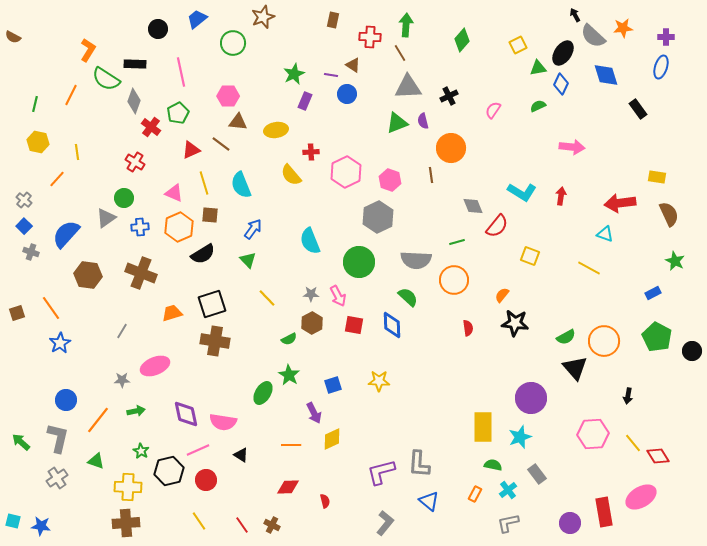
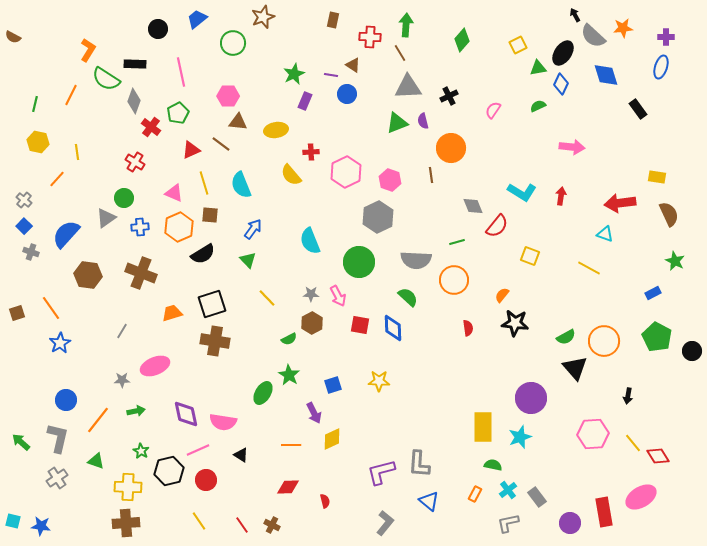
red square at (354, 325): moved 6 px right
blue diamond at (392, 325): moved 1 px right, 3 px down
gray rectangle at (537, 474): moved 23 px down
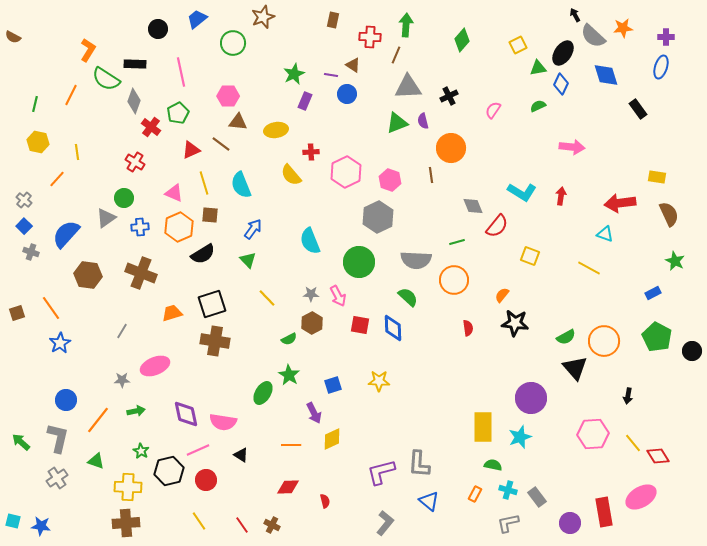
brown line at (400, 53): moved 4 px left, 2 px down; rotated 54 degrees clockwise
cyan cross at (508, 490): rotated 36 degrees counterclockwise
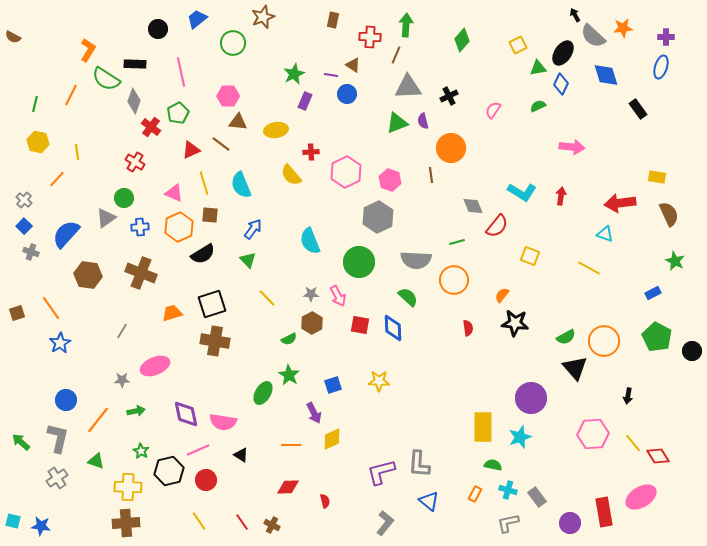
red line at (242, 525): moved 3 px up
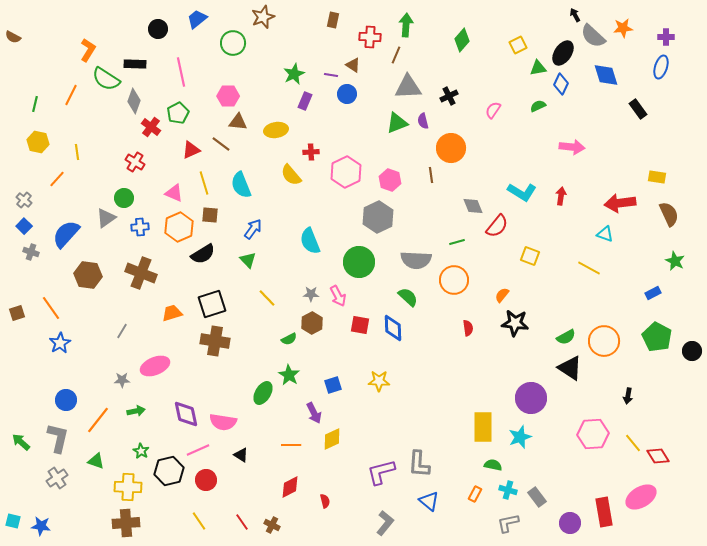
black triangle at (575, 368): moved 5 px left; rotated 16 degrees counterclockwise
red diamond at (288, 487): moved 2 px right; rotated 25 degrees counterclockwise
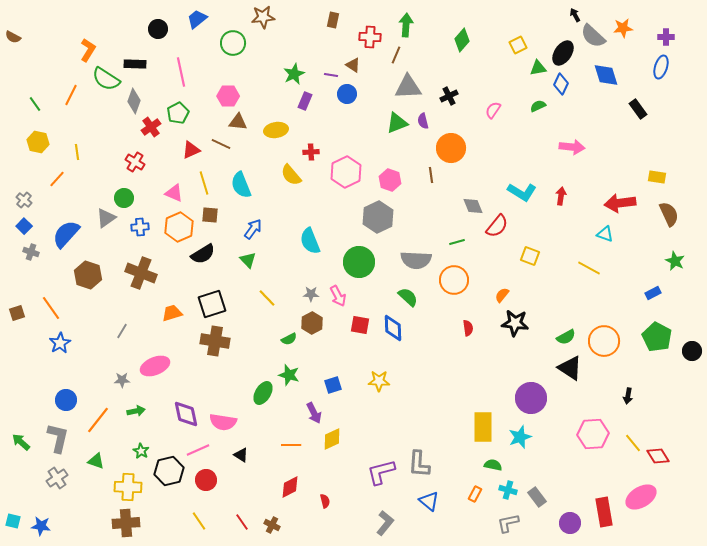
brown star at (263, 17): rotated 15 degrees clockwise
green line at (35, 104): rotated 49 degrees counterclockwise
red cross at (151, 127): rotated 18 degrees clockwise
brown line at (221, 144): rotated 12 degrees counterclockwise
brown hexagon at (88, 275): rotated 12 degrees clockwise
green star at (289, 375): rotated 15 degrees counterclockwise
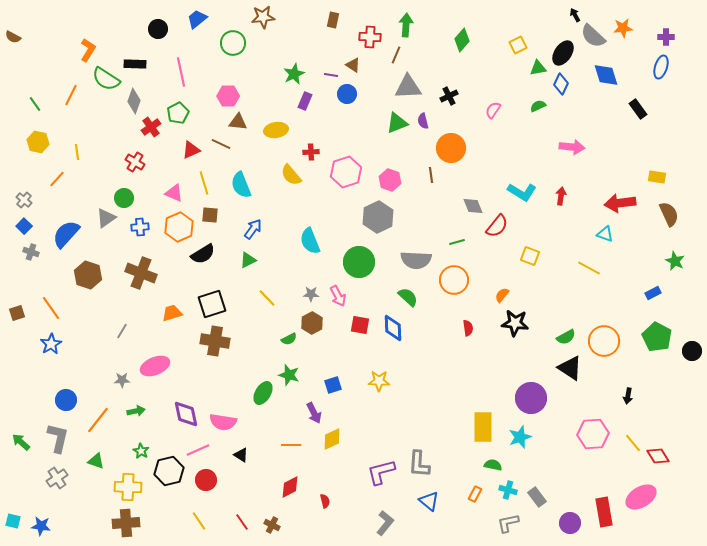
pink hexagon at (346, 172): rotated 8 degrees clockwise
green triangle at (248, 260): rotated 48 degrees clockwise
blue star at (60, 343): moved 9 px left, 1 px down
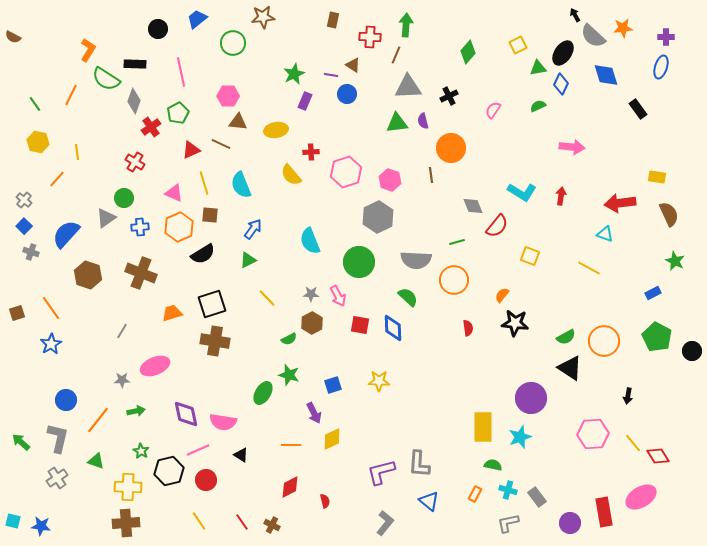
green diamond at (462, 40): moved 6 px right, 12 px down
green triangle at (397, 123): rotated 15 degrees clockwise
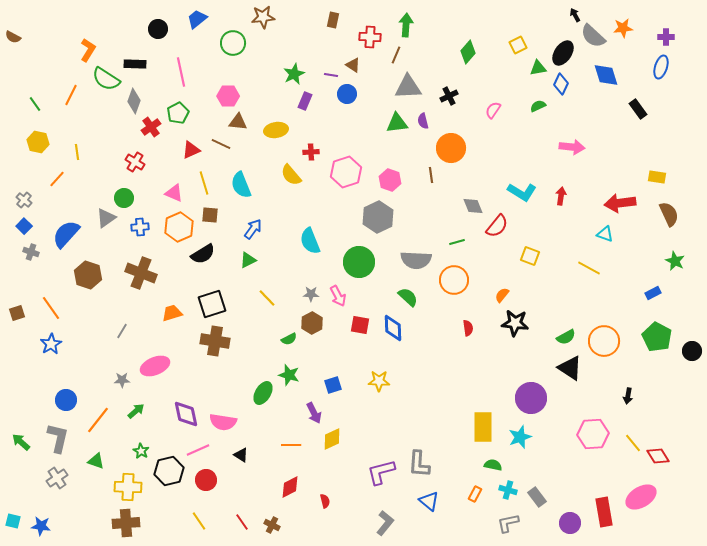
green arrow at (136, 411): rotated 30 degrees counterclockwise
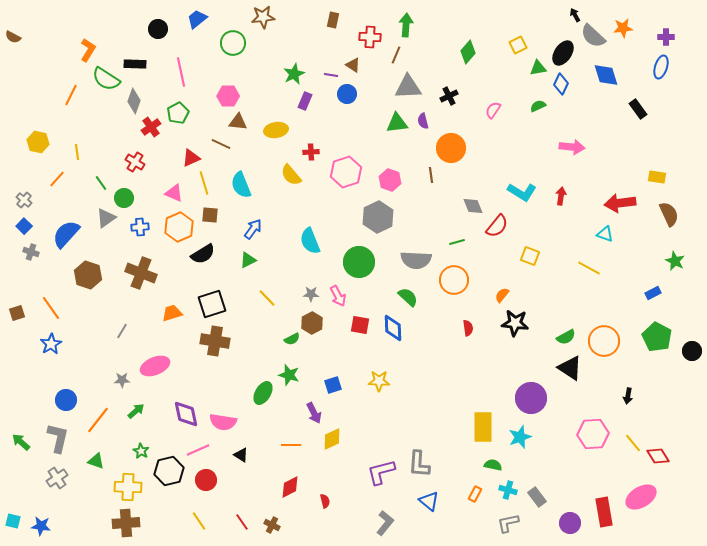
green line at (35, 104): moved 66 px right, 79 px down
red triangle at (191, 150): moved 8 px down
green semicircle at (289, 339): moved 3 px right
